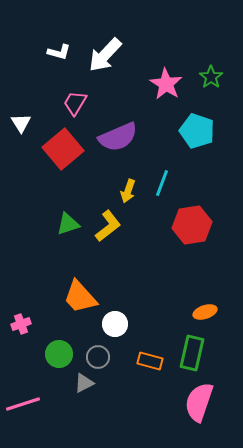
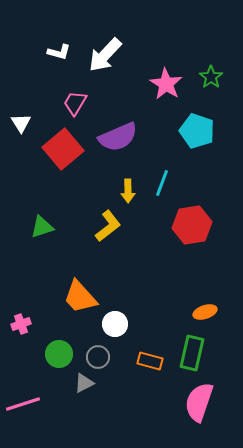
yellow arrow: rotated 20 degrees counterclockwise
green triangle: moved 26 px left, 3 px down
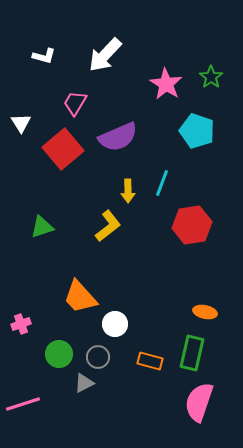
white L-shape: moved 15 px left, 4 px down
orange ellipse: rotated 30 degrees clockwise
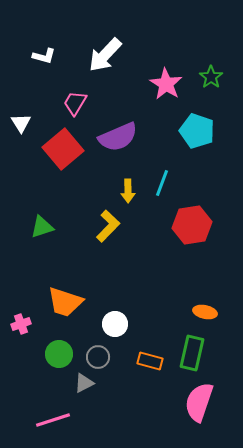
yellow L-shape: rotated 8 degrees counterclockwise
orange trapezoid: moved 15 px left, 5 px down; rotated 30 degrees counterclockwise
pink line: moved 30 px right, 16 px down
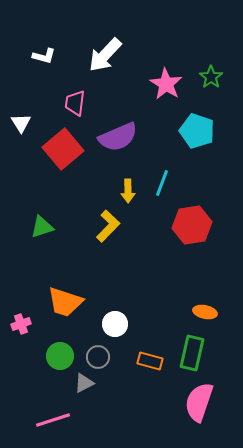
pink trapezoid: rotated 24 degrees counterclockwise
green circle: moved 1 px right, 2 px down
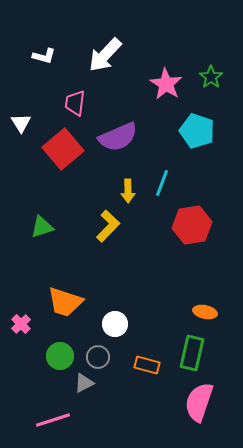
pink cross: rotated 24 degrees counterclockwise
orange rectangle: moved 3 px left, 4 px down
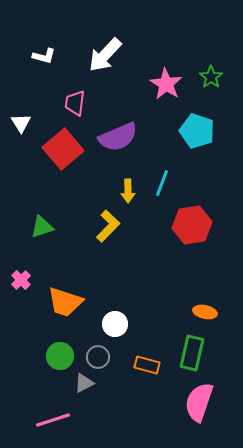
pink cross: moved 44 px up
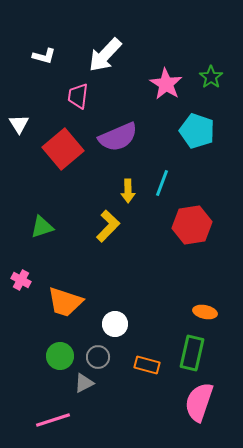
pink trapezoid: moved 3 px right, 7 px up
white triangle: moved 2 px left, 1 px down
pink cross: rotated 18 degrees counterclockwise
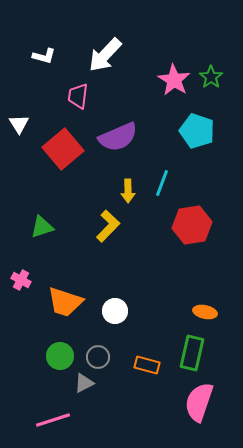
pink star: moved 8 px right, 4 px up
white circle: moved 13 px up
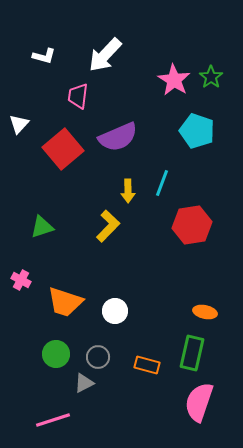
white triangle: rotated 15 degrees clockwise
green circle: moved 4 px left, 2 px up
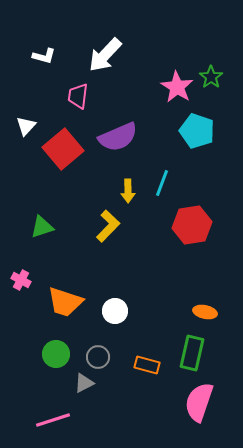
pink star: moved 3 px right, 7 px down
white triangle: moved 7 px right, 2 px down
